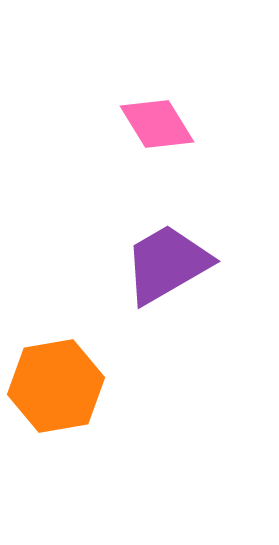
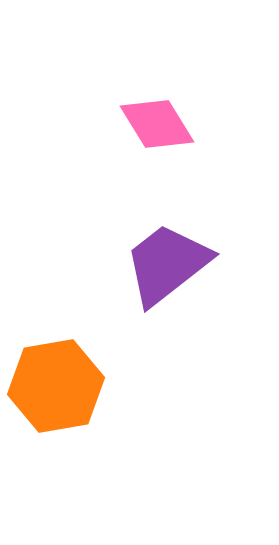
purple trapezoid: rotated 8 degrees counterclockwise
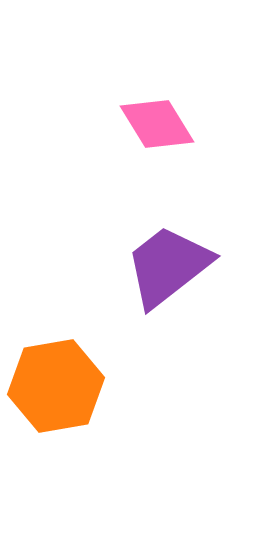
purple trapezoid: moved 1 px right, 2 px down
